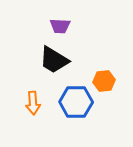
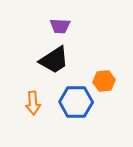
black trapezoid: rotated 64 degrees counterclockwise
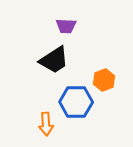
purple trapezoid: moved 6 px right
orange hexagon: moved 1 px up; rotated 15 degrees counterclockwise
orange arrow: moved 13 px right, 21 px down
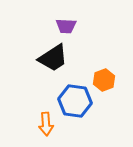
black trapezoid: moved 1 px left, 2 px up
blue hexagon: moved 1 px left, 1 px up; rotated 8 degrees clockwise
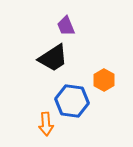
purple trapezoid: rotated 65 degrees clockwise
orange hexagon: rotated 10 degrees counterclockwise
blue hexagon: moved 3 px left
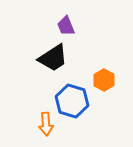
blue hexagon: rotated 8 degrees clockwise
